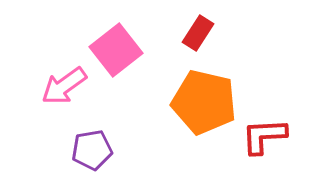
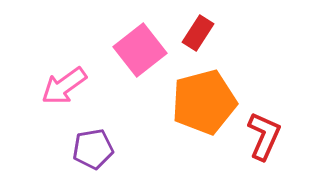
pink square: moved 24 px right
orange pentagon: rotated 28 degrees counterclockwise
red L-shape: rotated 117 degrees clockwise
purple pentagon: moved 1 px right, 1 px up
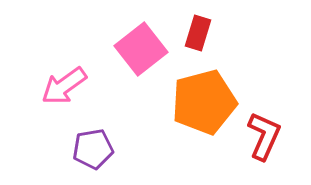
red rectangle: rotated 16 degrees counterclockwise
pink square: moved 1 px right, 1 px up
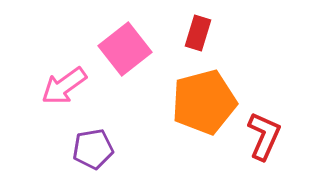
pink square: moved 16 px left
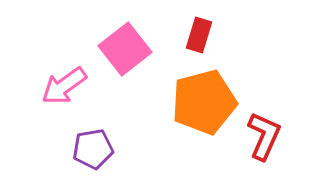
red rectangle: moved 1 px right, 2 px down
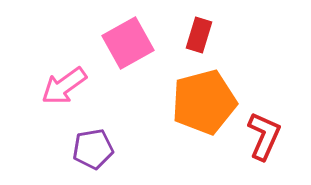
pink square: moved 3 px right, 6 px up; rotated 9 degrees clockwise
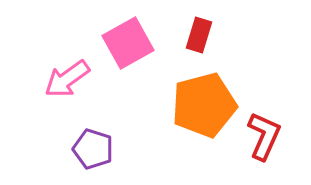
pink arrow: moved 3 px right, 7 px up
orange pentagon: moved 3 px down
purple pentagon: rotated 27 degrees clockwise
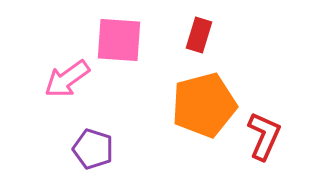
pink square: moved 9 px left, 3 px up; rotated 33 degrees clockwise
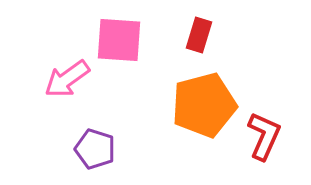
purple pentagon: moved 2 px right
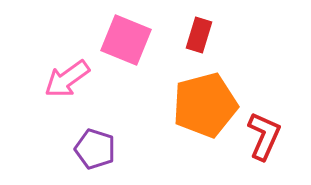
pink square: moved 7 px right; rotated 18 degrees clockwise
orange pentagon: moved 1 px right
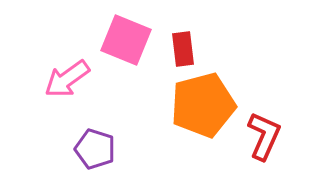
red rectangle: moved 16 px left, 14 px down; rotated 24 degrees counterclockwise
orange pentagon: moved 2 px left
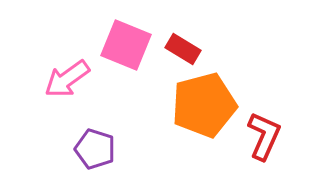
pink square: moved 5 px down
red rectangle: rotated 52 degrees counterclockwise
orange pentagon: moved 1 px right
